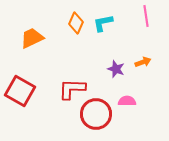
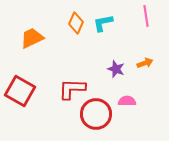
orange arrow: moved 2 px right, 1 px down
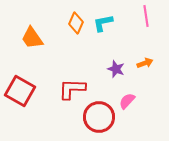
orange trapezoid: rotated 100 degrees counterclockwise
pink semicircle: rotated 48 degrees counterclockwise
red circle: moved 3 px right, 3 px down
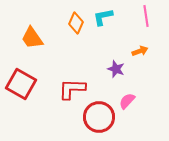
cyan L-shape: moved 6 px up
orange arrow: moved 5 px left, 12 px up
red square: moved 1 px right, 7 px up
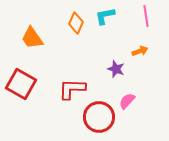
cyan L-shape: moved 2 px right, 1 px up
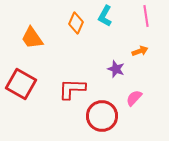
cyan L-shape: rotated 50 degrees counterclockwise
pink semicircle: moved 7 px right, 3 px up
red circle: moved 3 px right, 1 px up
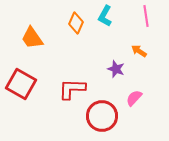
orange arrow: moved 1 px left; rotated 126 degrees counterclockwise
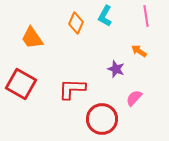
red circle: moved 3 px down
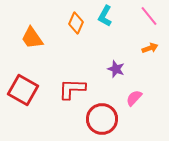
pink line: moved 3 px right; rotated 30 degrees counterclockwise
orange arrow: moved 11 px right, 3 px up; rotated 126 degrees clockwise
red square: moved 2 px right, 6 px down
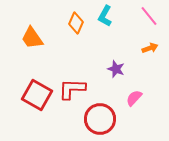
red square: moved 14 px right, 5 px down
red circle: moved 2 px left
